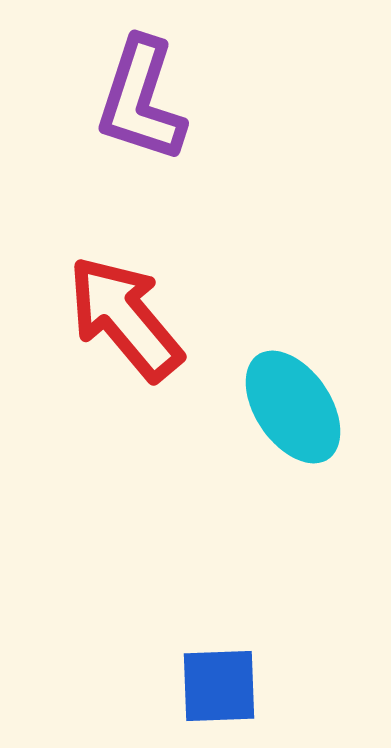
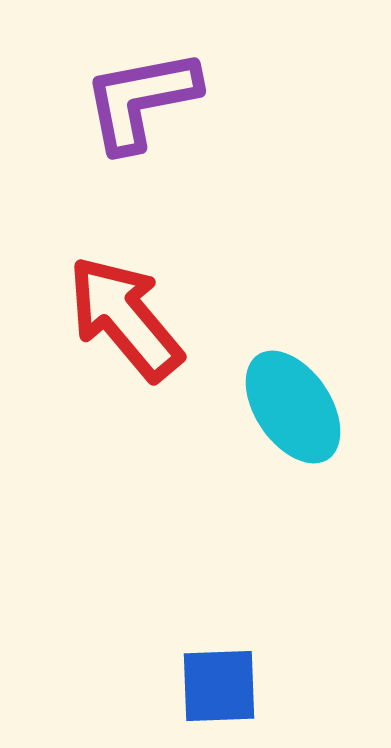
purple L-shape: rotated 61 degrees clockwise
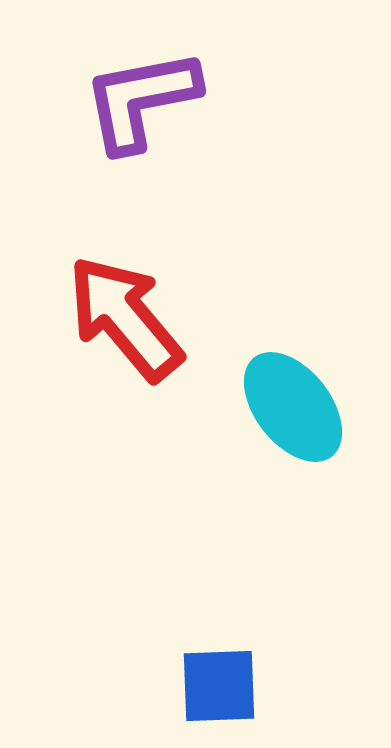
cyan ellipse: rotated 4 degrees counterclockwise
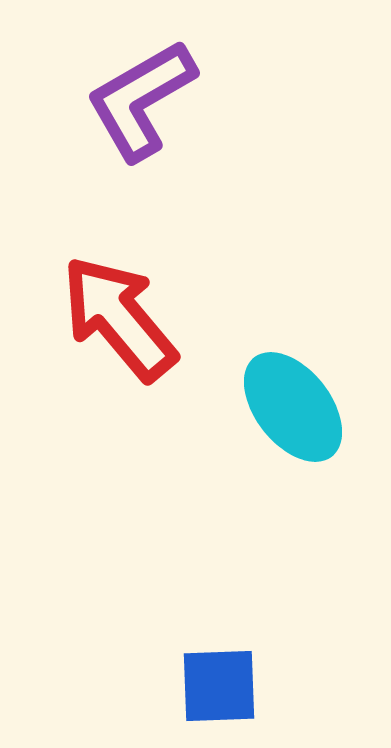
purple L-shape: rotated 19 degrees counterclockwise
red arrow: moved 6 px left
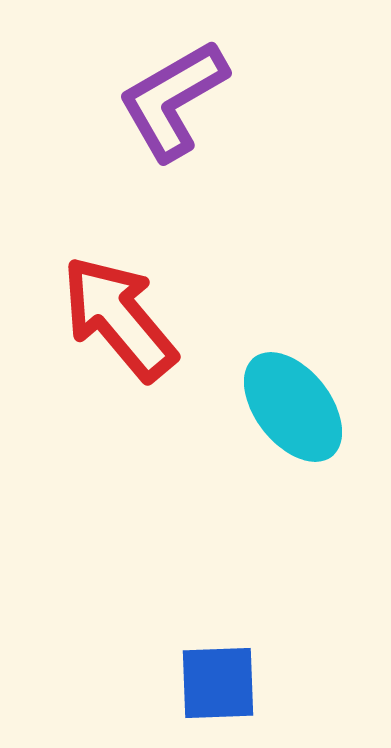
purple L-shape: moved 32 px right
blue square: moved 1 px left, 3 px up
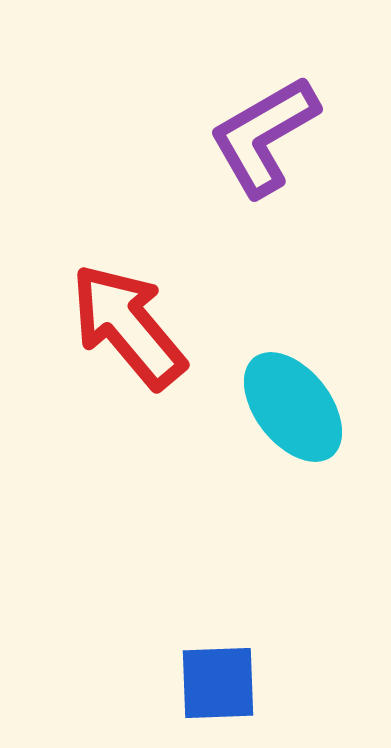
purple L-shape: moved 91 px right, 36 px down
red arrow: moved 9 px right, 8 px down
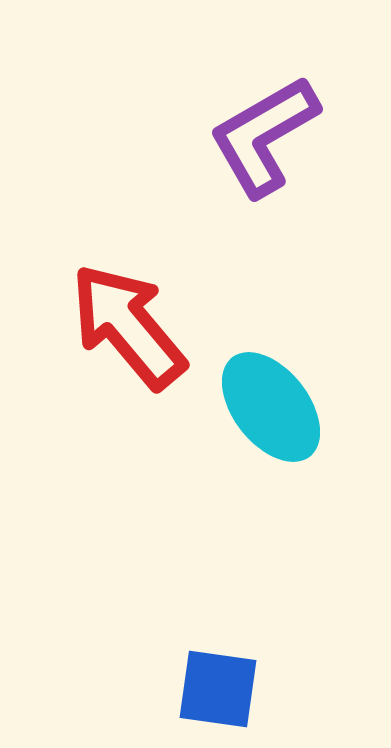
cyan ellipse: moved 22 px left
blue square: moved 6 px down; rotated 10 degrees clockwise
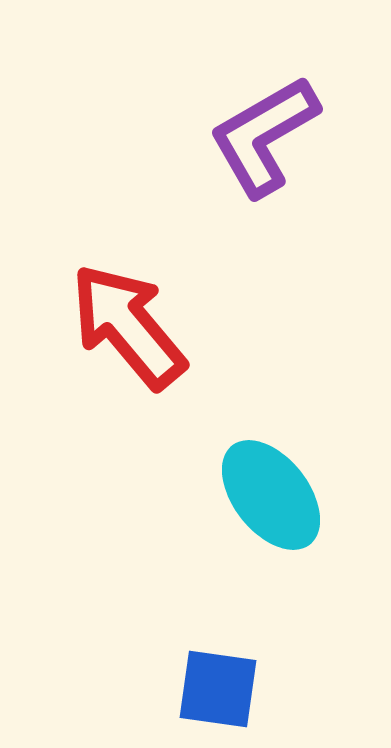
cyan ellipse: moved 88 px down
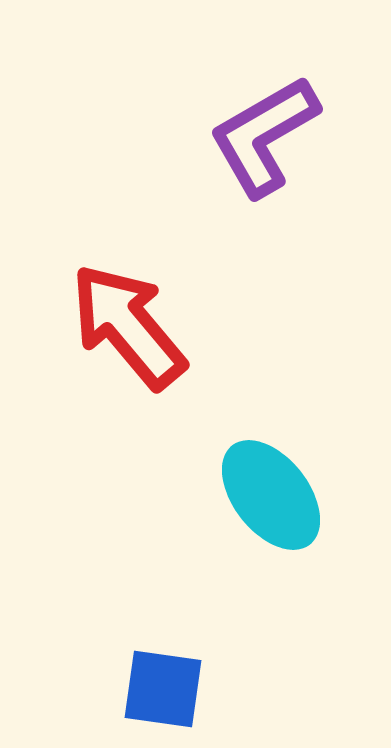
blue square: moved 55 px left
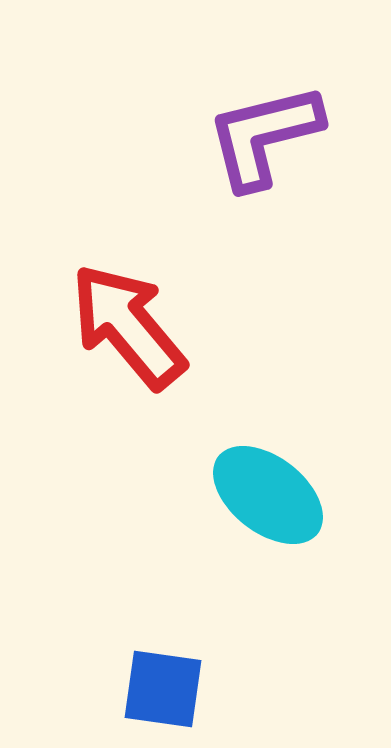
purple L-shape: rotated 16 degrees clockwise
cyan ellipse: moved 3 px left; rotated 14 degrees counterclockwise
